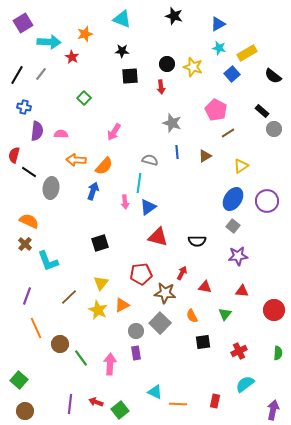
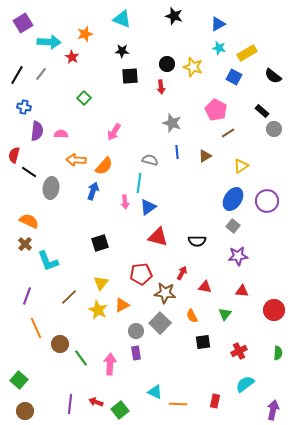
blue square at (232, 74): moved 2 px right, 3 px down; rotated 21 degrees counterclockwise
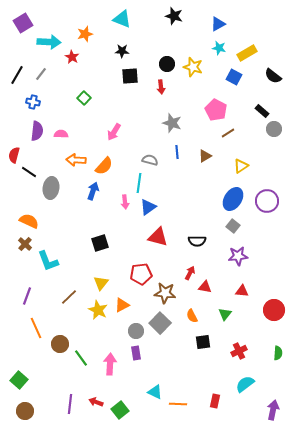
blue cross at (24, 107): moved 9 px right, 5 px up
red arrow at (182, 273): moved 8 px right
